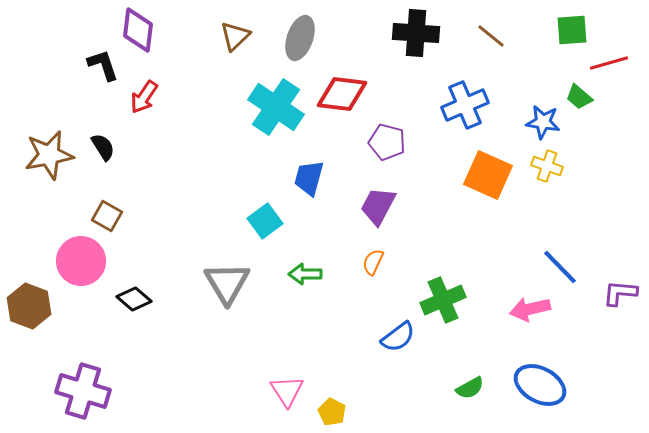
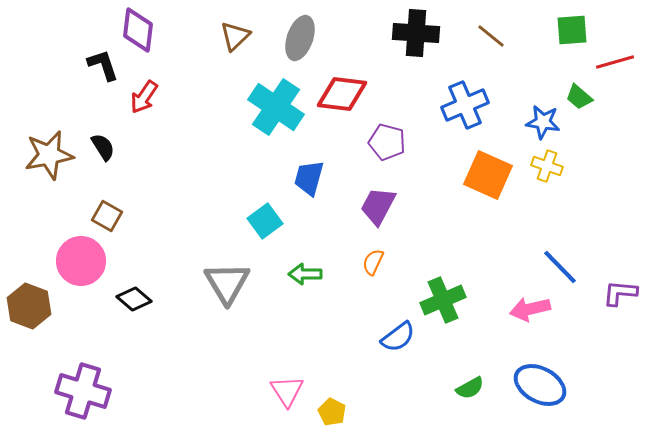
red line: moved 6 px right, 1 px up
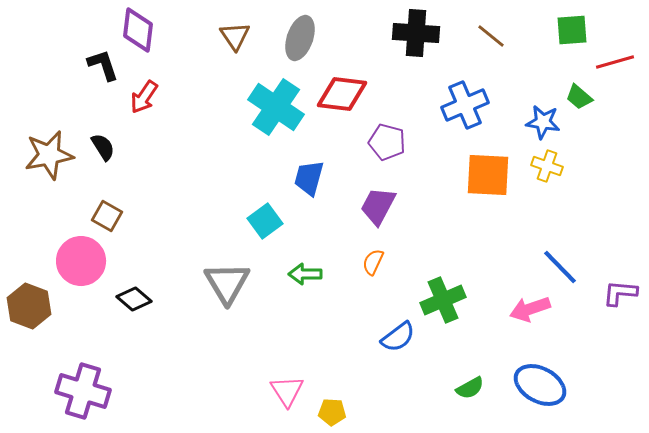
brown triangle: rotated 20 degrees counterclockwise
orange square: rotated 21 degrees counterclockwise
pink arrow: rotated 6 degrees counterclockwise
yellow pentagon: rotated 24 degrees counterclockwise
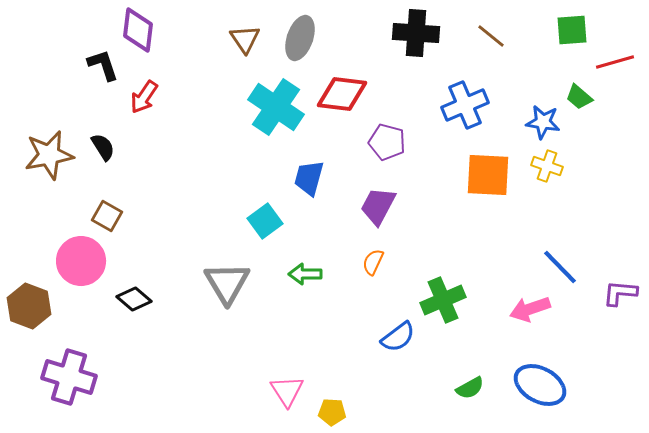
brown triangle: moved 10 px right, 3 px down
purple cross: moved 14 px left, 14 px up
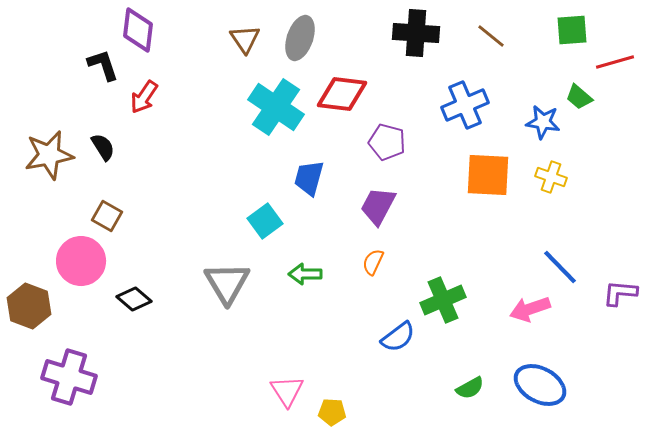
yellow cross: moved 4 px right, 11 px down
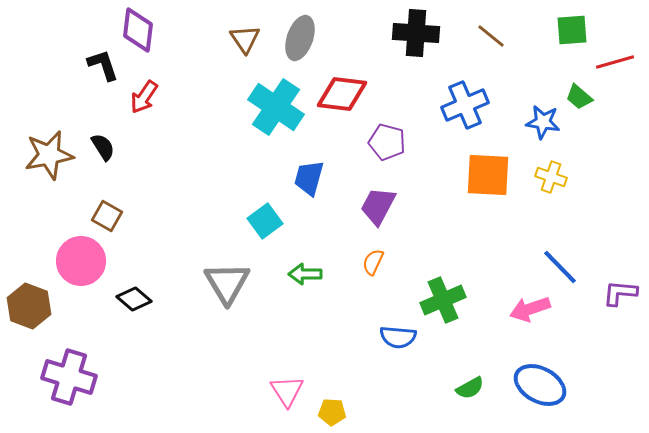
blue semicircle: rotated 42 degrees clockwise
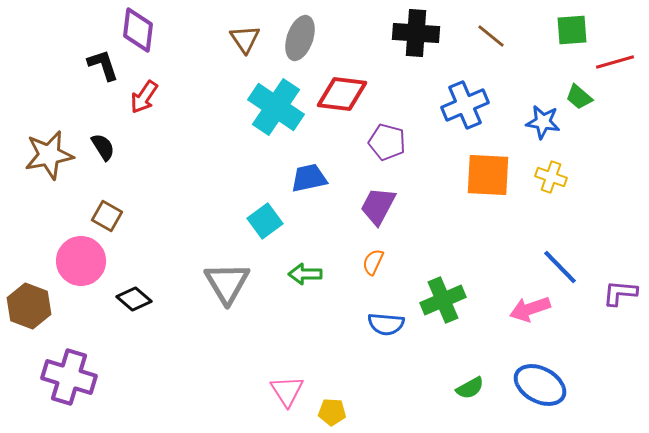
blue trapezoid: rotated 63 degrees clockwise
blue semicircle: moved 12 px left, 13 px up
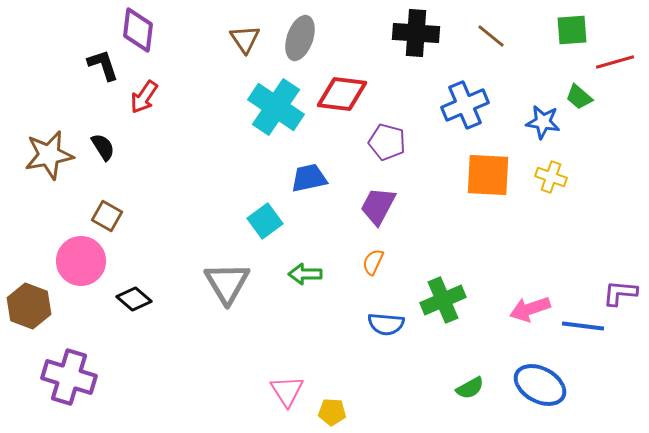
blue line: moved 23 px right, 59 px down; rotated 39 degrees counterclockwise
